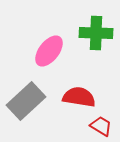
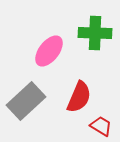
green cross: moved 1 px left
red semicircle: rotated 104 degrees clockwise
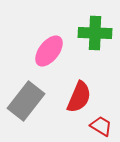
gray rectangle: rotated 9 degrees counterclockwise
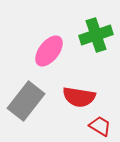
green cross: moved 1 px right, 2 px down; rotated 20 degrees counterclockwise
red semicircle: rotated 76 degrees clockwise
red trapezoid: moved 1 px left
